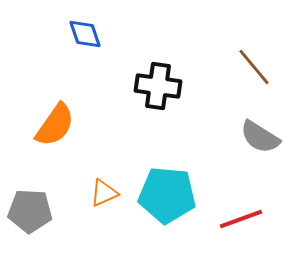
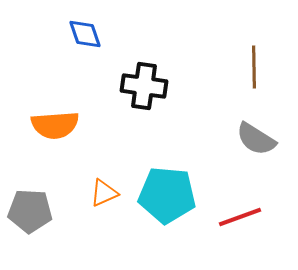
brown line: rotated 39 degrees clockwise
black cross: moved 14 px left
orange semicircle: rotated 51 degrees clockwise
gray semicircle: moved 4 px left, 2 px down
red line: moved 1 px left, 2 px up
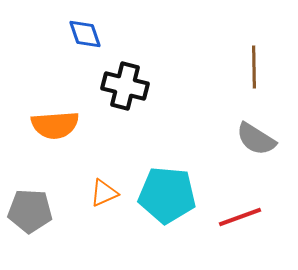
black cross: moved 19 px left; rotated 6 degrees clockwise
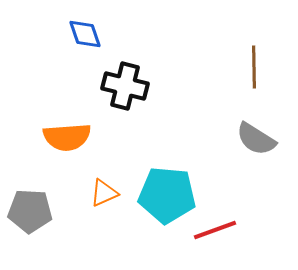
orange semicircle: moved 12 px right, 12 px down
red line: moved 25 px left, 13 px down
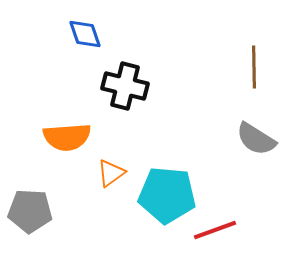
orange triangle: moved 7 px right, 20 px up; rotated 12 degrees counterclockwise
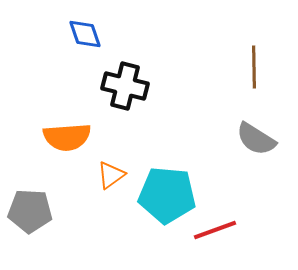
orange triangle: moved 2 px down
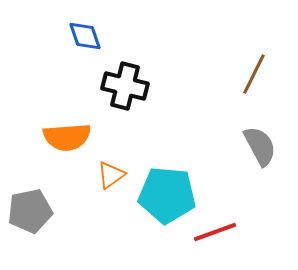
blue diamond: moved 2 px down
brown line: moved 7 px down; rotated 27 degrees clockwise
gray semicircle: moved 4 px right, 7 px down; rotated 150 degrees counterclockwise
gray pentagon: rotated 15 degrees counterclockwise
red line: moved 2 px down
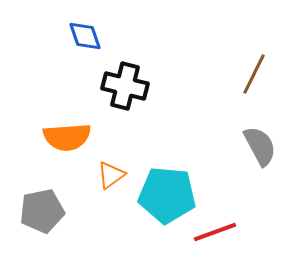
gray pentagon: moved 12 px right
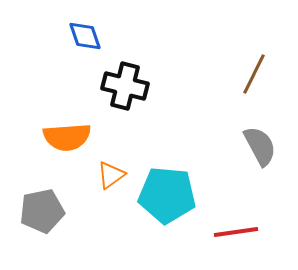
red line: moved 21 px right; rotated 12 degrees clockwise
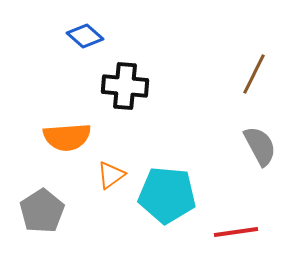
blue diamond: rotated 30 degrees counterclockwise
black cross: rotated 9 degrees counterclockwise
gray pentagon: rotated 21 degrees counterclockwise
